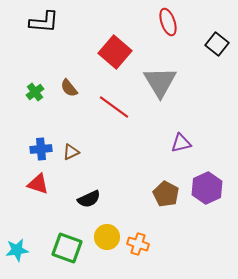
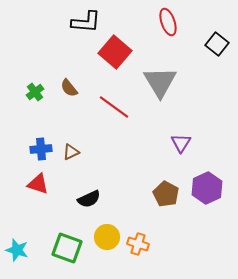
black L-shape: moved 42 px right
purple triangle: rotated 45 degrees counterclockwise
cyan star: rotated 25 degrees clockwise
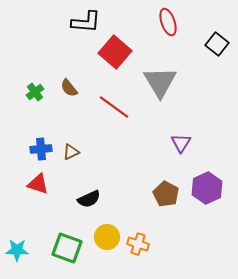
cyan star: rotated 15 degrees counterclockwise
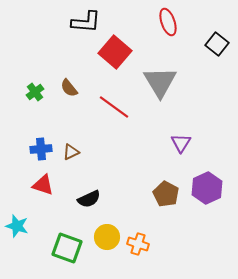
red triangle: moved 5 px right, 1 px down
cyan star: moved 24 px up; rotated 15 degrees clockwise
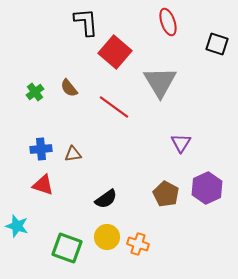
black L-shape: rotated 100 degrees counterclockwise
black square: rotated 20 degrees counterclockwise
brown triangle: moved 2 px right, 2 px down; rotated 18 degrees clockwise
black semicircle: moved 17 px right; rotated 10 degrees counterclockwise
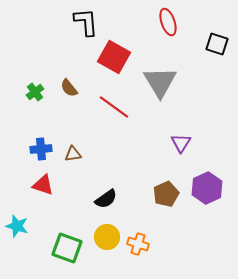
red square: moved 1 px left, 5 px down; rotated 12 degrees counterclockwise
brown pentagon: rotated 20 degrees clockwise
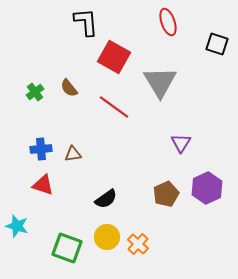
orange cross: rotated 25 degrees clockwise
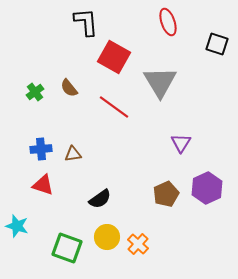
black semicircle: moved 6 px left
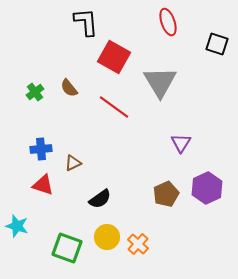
brown triangle: moved 9 px down; rotated 18 degrees counterclockwise
